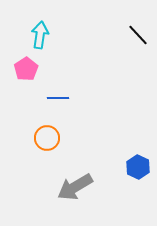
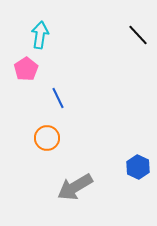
blue line: rotated 65 degrees clockwise
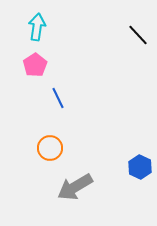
cyan arrow: moved 3 px left, 8 px up
pink pentagon: moved 9 px right, 4 px up
orange circle: moved 3 px right, 10 px down
blue hexagon: moved 2 px right
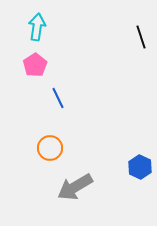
black line: moved 3 px right, 2 px down; rotated 25 degrees clockwise
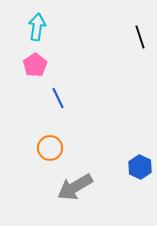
black line: moved 1 px left
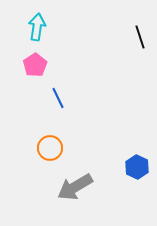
blue hexagon: moved 3 px left
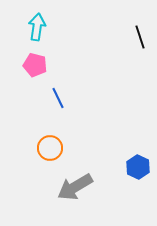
pink pentagon: rotated 25 degrees counterclockwise
blue hexagon: moved 1 px right
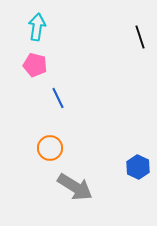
gray arrow: rotated 117 degrees counterclockwise
